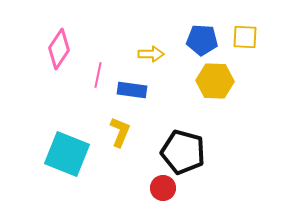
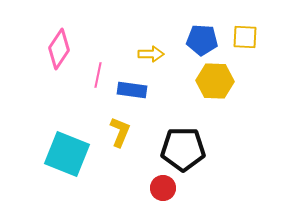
black pentagon: moved 3 px up; rotated 15 degrees counterclockwise
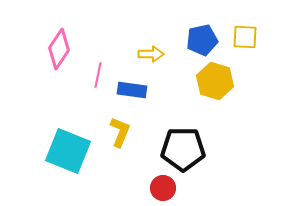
blue pentagon: rotated 16 degrees counterclockwise
yellow hexagon: rotated 15 degrees clockwise
cyan square: moved 1 px right, 3 px up
